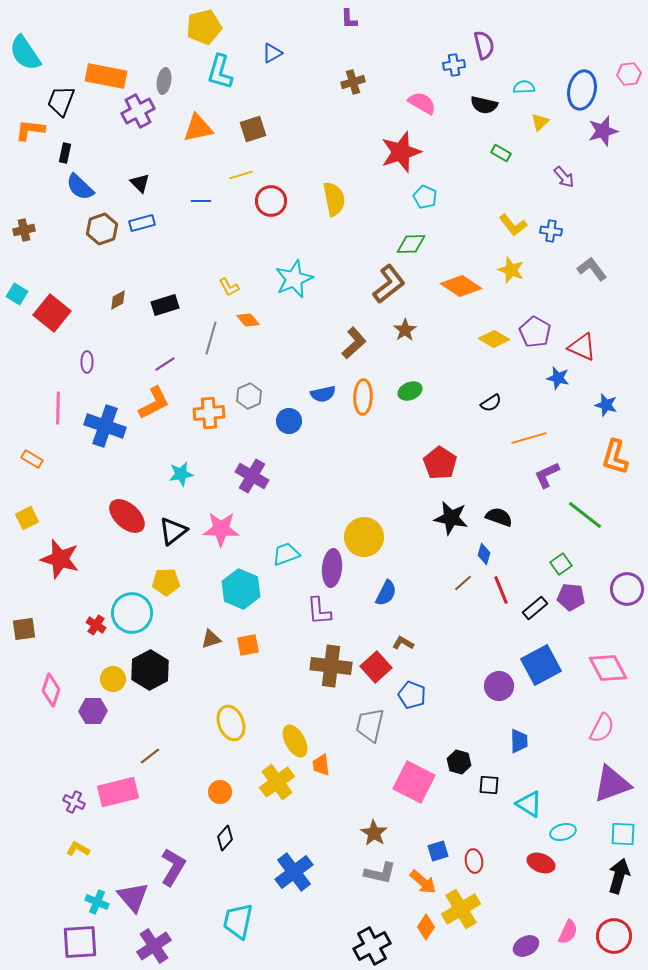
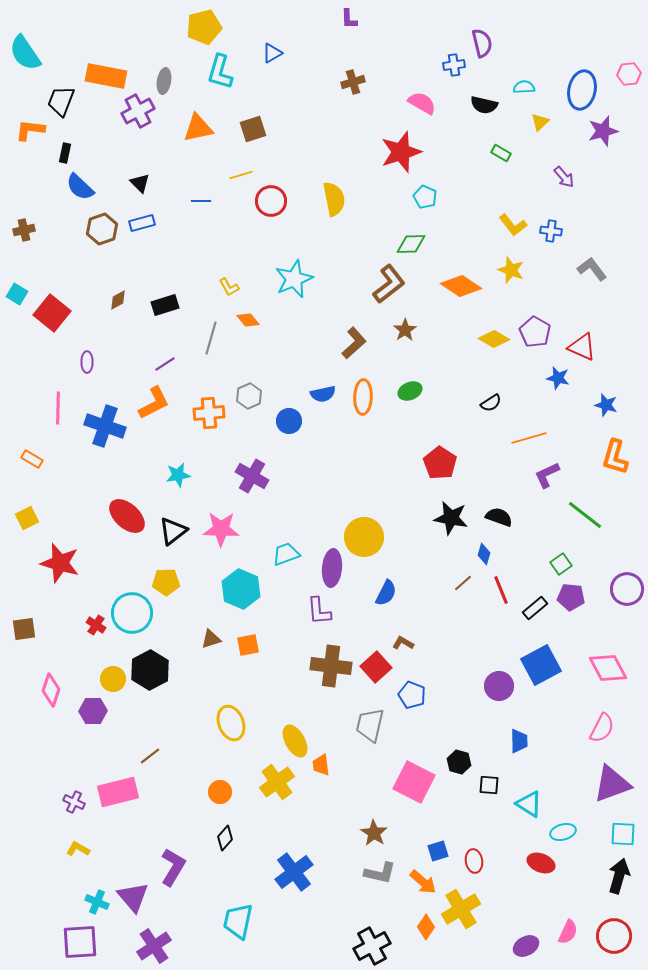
purple semicircle at (484, 45): moved 2 px left, 2 px up
cyan star at (181, 474): moved 3 px left, 1 px down
red star at (60, 559): moved 4 px down
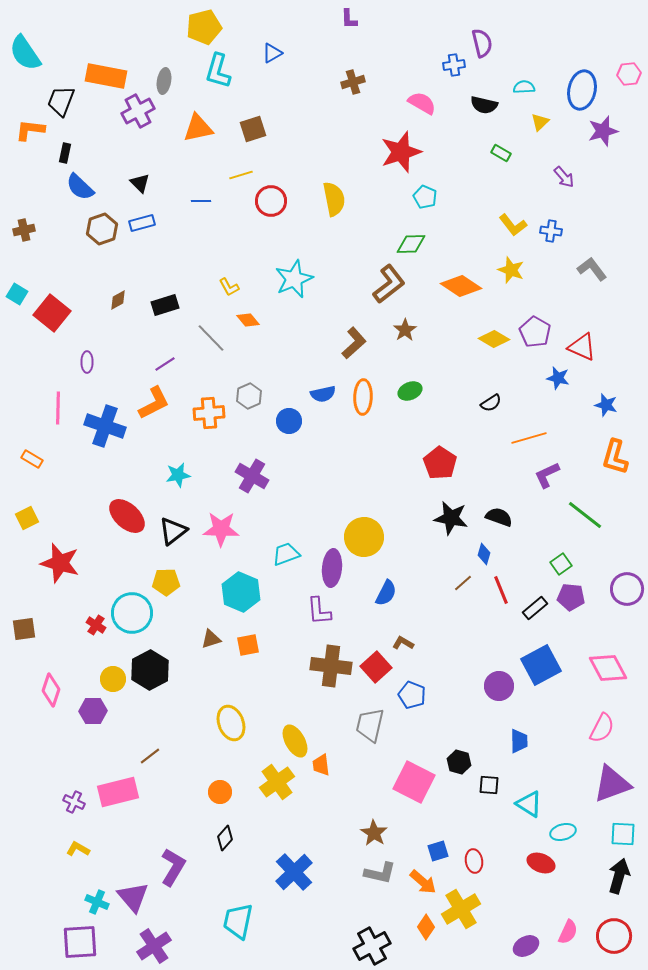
cyan L-shape at (220, 72): moved 2 px left, 1 px up
gray line at (211, 338): rotated 60 degrees counterclockwise
cyan hexagon at (241, 589): moved 3 px down
blue cross at (294, 872): rotated 6 degrees counterclockwise
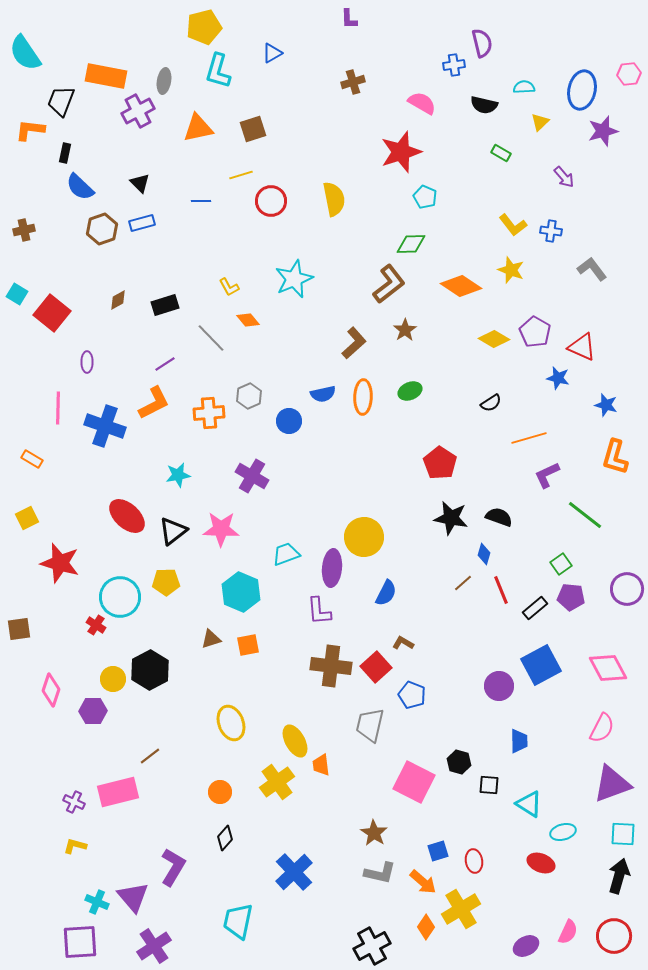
cyan circle at (132, 613): moved 12 px left, 16 px up
brown square at (24, 629): moved 5 px left
yellow L-shape at (78, 849): moved 3 px left, 3 px up; rotated 15 degrees counterclockwise
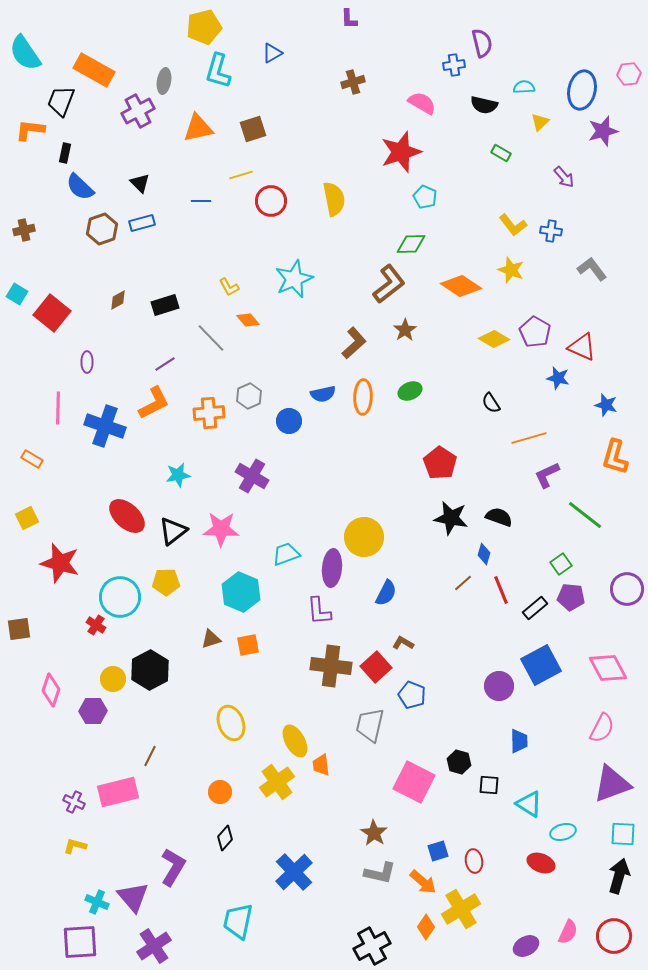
orange rectangle at (106, 76): moved 12 px left, 6 px up; rotated 18 degrees clockwise
black semicircle at (491, 403): rotated 90 degrees clockwise
brown line at (150, 756): rotated 25 degrees counterclockwise
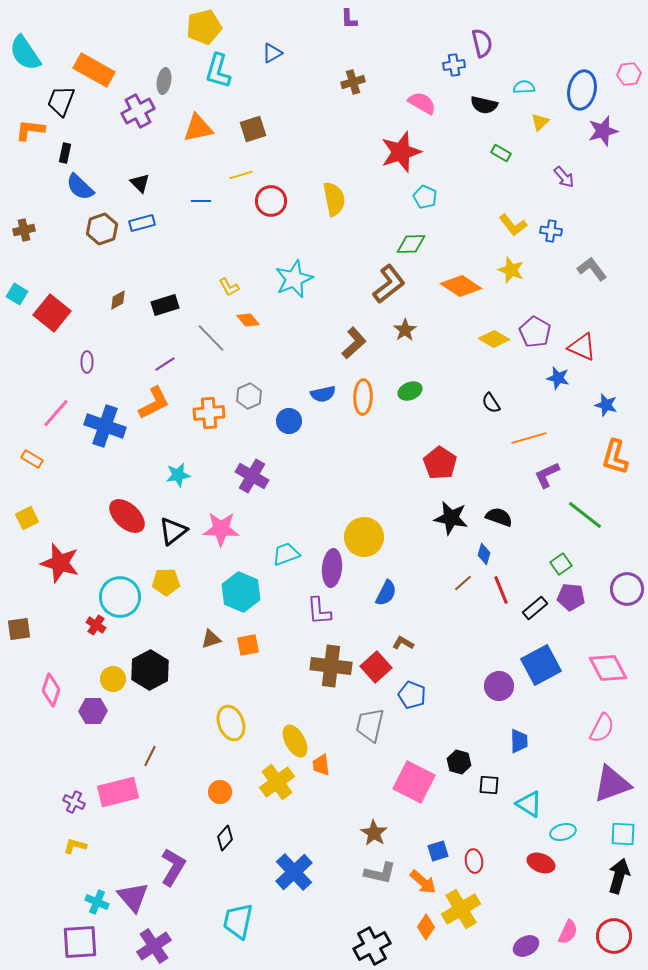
pink line at (58, 408): moved 2 px left, 5 px down; rotated 40 degrees clockwise
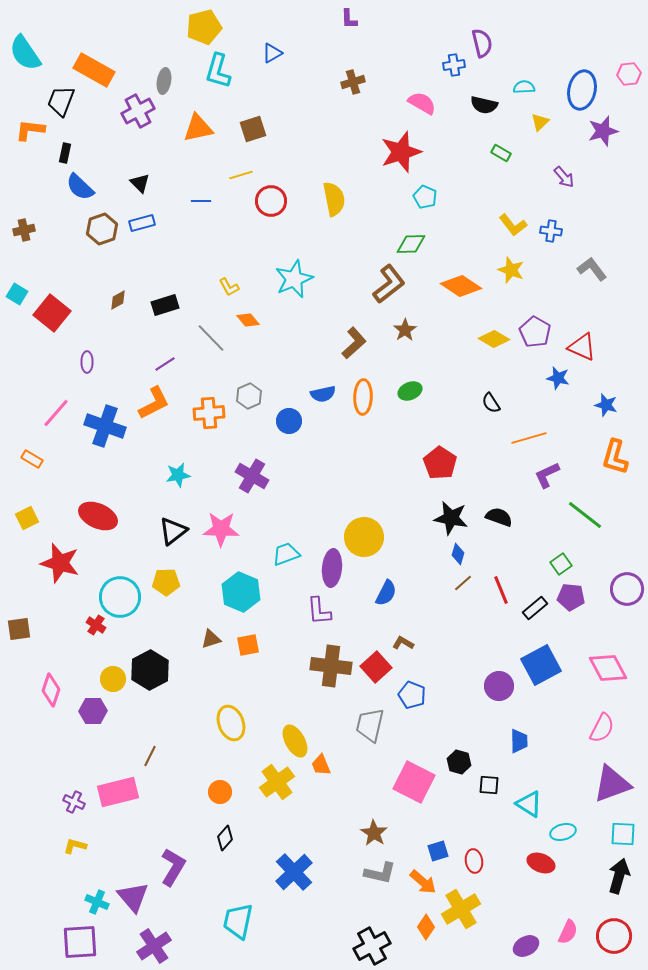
red ellipse at (127, 516): moved 29 px left; rotated 18 degrees counterclockwise
blue diamond at (484, 554): moved 26 px left
orange trapezoid at (321, 765): rotated 15 degrees counterclockwise
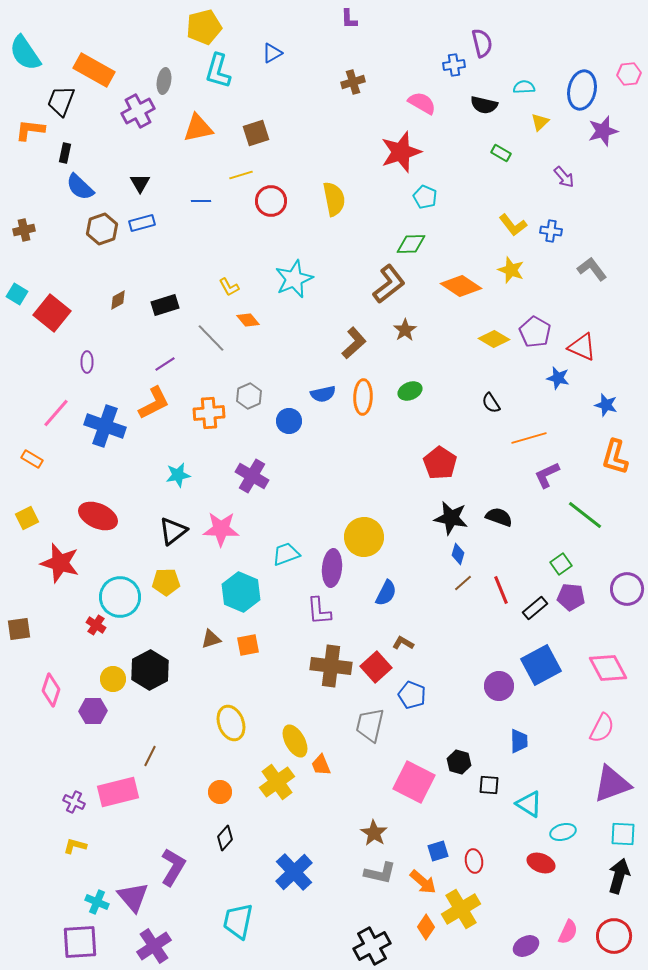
brown square at (253, 129): moved 3 px right, 4 px down
black triangle at (140, 183): rotated 15 degrees clockwise
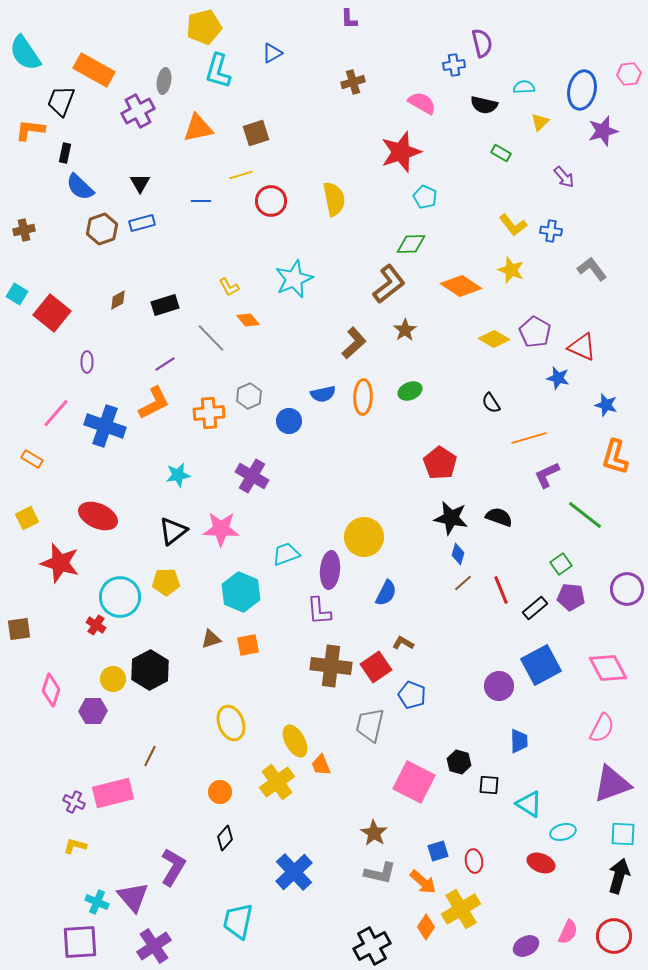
purple ellipse at (332, 568): moved 2 px left, 2 px down
red square at (376, 667): rotated 8 degrees clockwise
pink rectangle at (118, 792): moved 5 px left, 1 px down
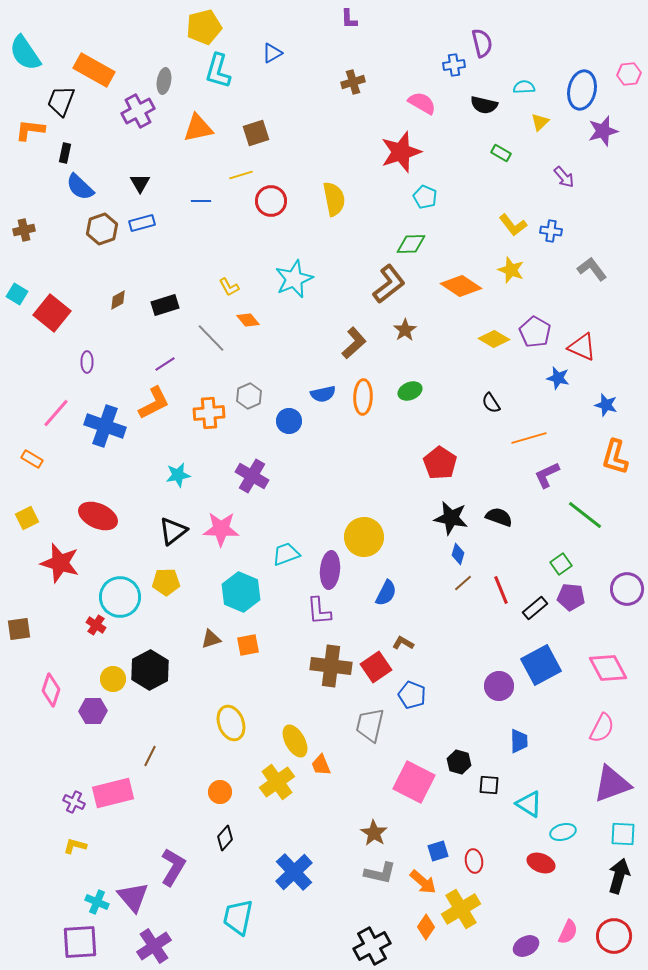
cyan trapezoid at (238, 921): moved 4 px up
